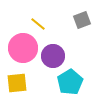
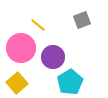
yellow line: moved 1 px down
pink circle: moved 2 px left
purple circle: moved 1 px down
yellow square: rotated 35 degrees counterclockwise
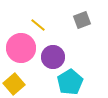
yellow square: moved 3 px left, 1 px down
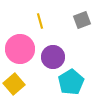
yellow line: moved 2 px right, 4 px up; rotated 35 degrees clockwise
pink circle: moved 1 px left, 1 px down
cyan pentagon: moved 1 px right
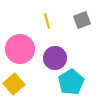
yellow line: moved 7 px right
purple circle: moved 2 px right, 1 px down
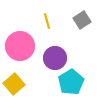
gray square: rotated 12 degrees counterclockwise
pink circle: moved 3 px up
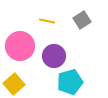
yellow line: rotated 63 degrees counterclockwise
purple circle: moved 1 px left, 2 px up
cyan pentagon: moved 1 px left; rotated 15 degrees clockwise
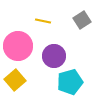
yellow line: moved 4 px left
pink circle: moved 2 px left
yellow square: moved 1 px right, 4 px up
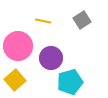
purple circle: moved 3 px left, 2 px down
